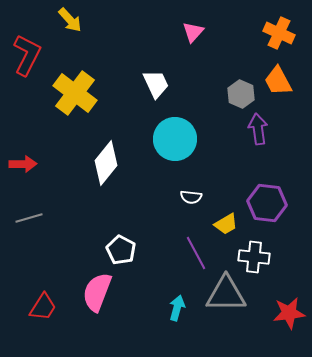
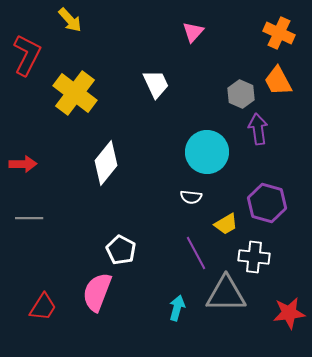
cyan circle: moved 32 px right, 13 px down
purple hexagon: rotated 9 degrees clockwise
gray line: rotated 16 degrees clockwise
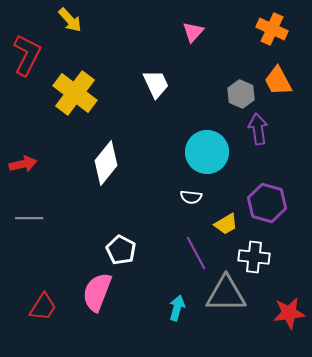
orange cross: moved 7 px left, 4 px up
red arrow: rotated 12 degrees counterclockwise
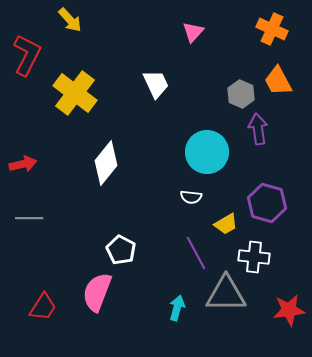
red star: moved 3 px up
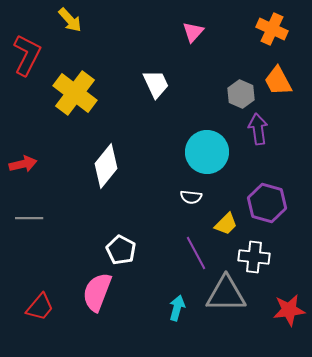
white diamond: moved 3 px down
yellow trapezoid: rotated 15 degrees counterclockwise
red trapezoid: moved 3 px left; rotated 8 degrees clockwise
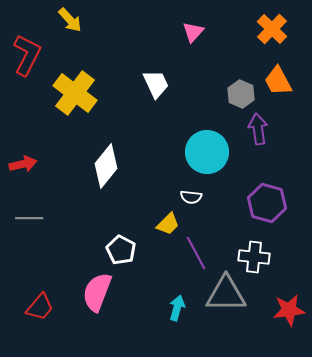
orange cross: rotated 20 degrees clockwise
yellow trapezoid: moved 58 px left
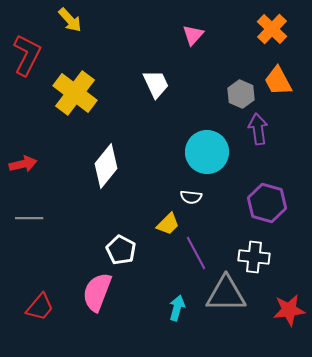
pink triangle: moved 3 px down
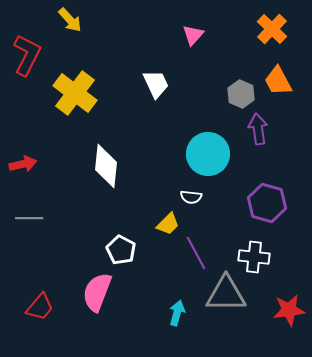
cyan circle: moved 1 px right, 2 px down
white diamond: rotated 33 degrees counterclockwise
cyan arrow: moved 5 px down
